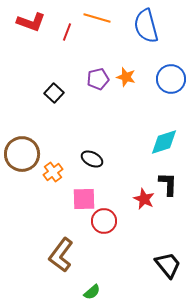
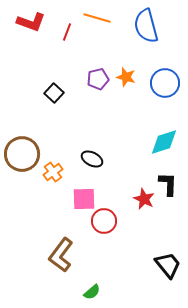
blue circle: moved 6 px left, 4 px down
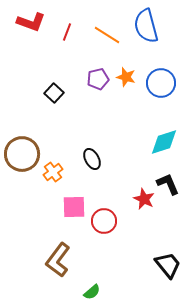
orange line: moved 10 px right, 17 px down; rotated 16 degrees clockwise
blue circle: moved 4 px left
black ellipse: rotated 35 degrees clockwise
black L-shape: rotated 25 degrees counterclockwise
pink square: moved 10 px left, 8 px down
brown L-shape: moved 3 px left, 5 px down
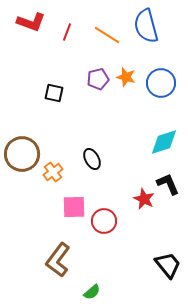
black square: rotated 30 degrees counterclockwise
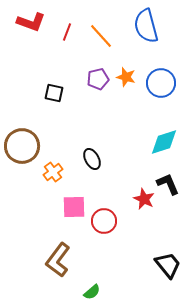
orange line: moved 6 px left, 1 px down; rotated 16 degrees clockwise
brown circle: moved 8 px up
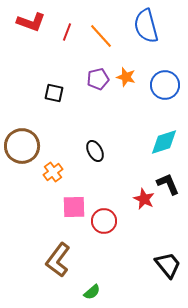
blue circle: moved 4 px right, 2 px down
black ellipse: moved 3 px right, 8 px up
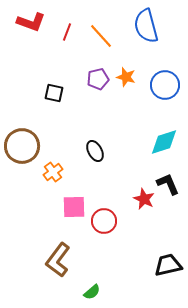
black trapezoid: rotated 64 degrees counterclockwise
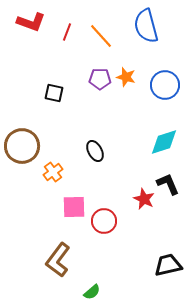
purple pentagon: moved 2 px right; rotated 15 degrees clockwise
